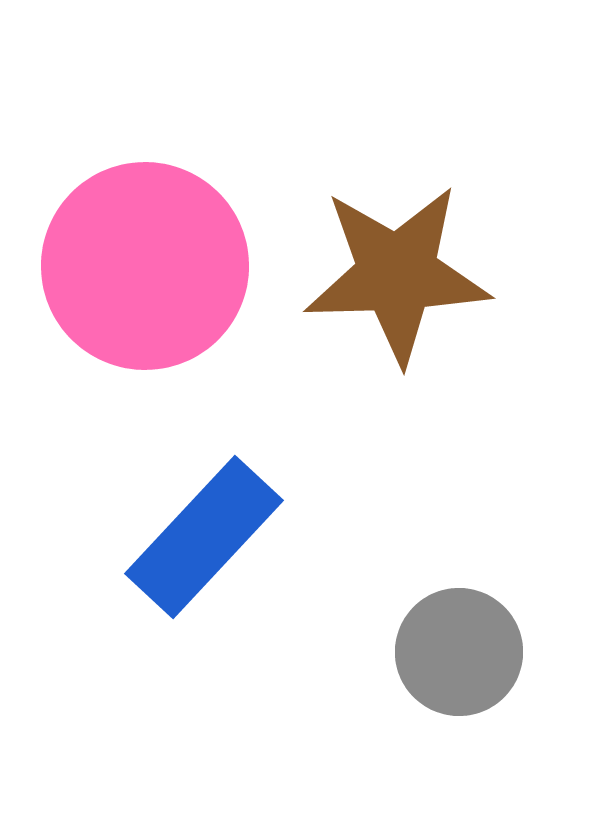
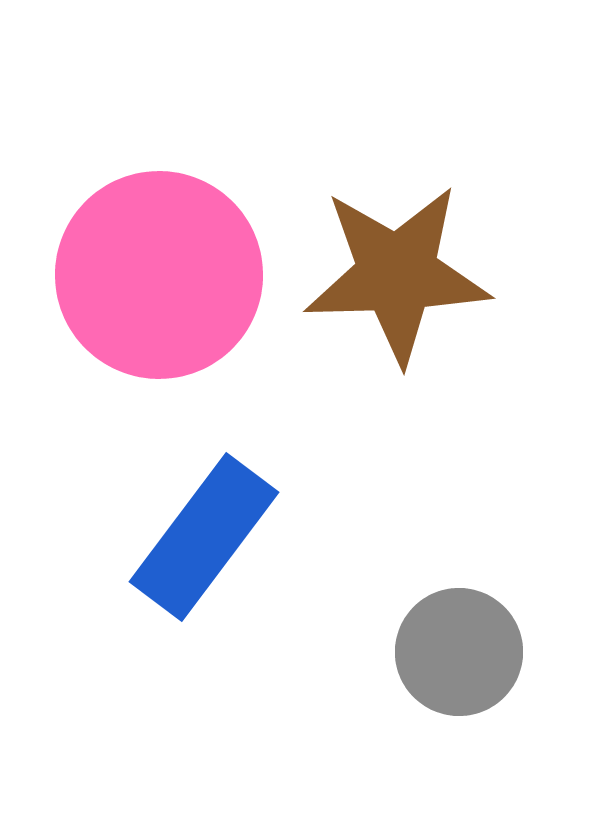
pink circle: moved 14 px right, 9 px down
blue rectangle: rotated 6 degrees counterclockwise
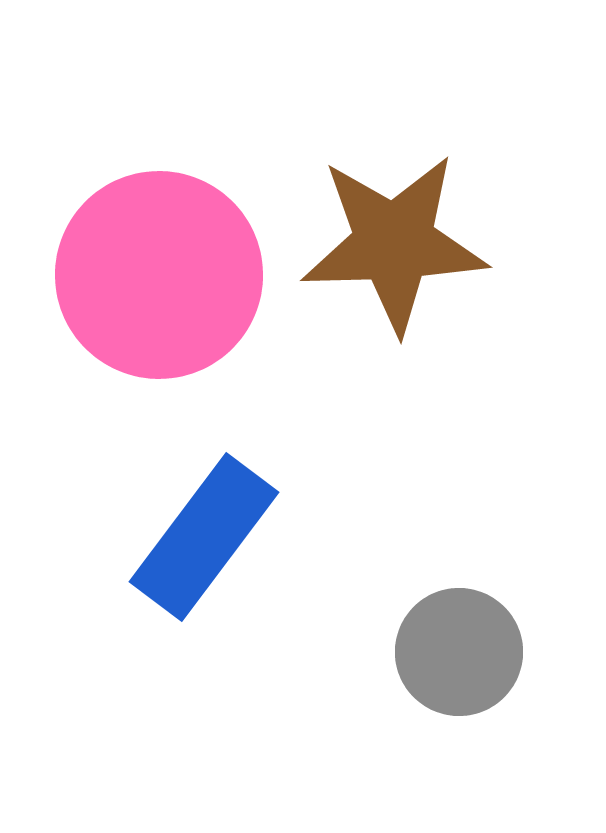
brown star: moved 3 px left, 31 px up
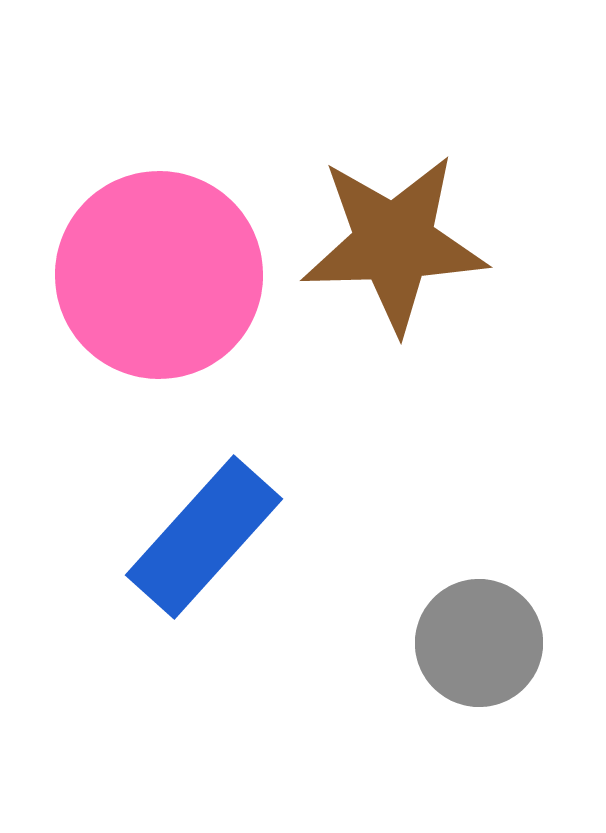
blue rectangle: rotated 5 degrees clockwise
gray circle: moved 20 px right, 9 px up
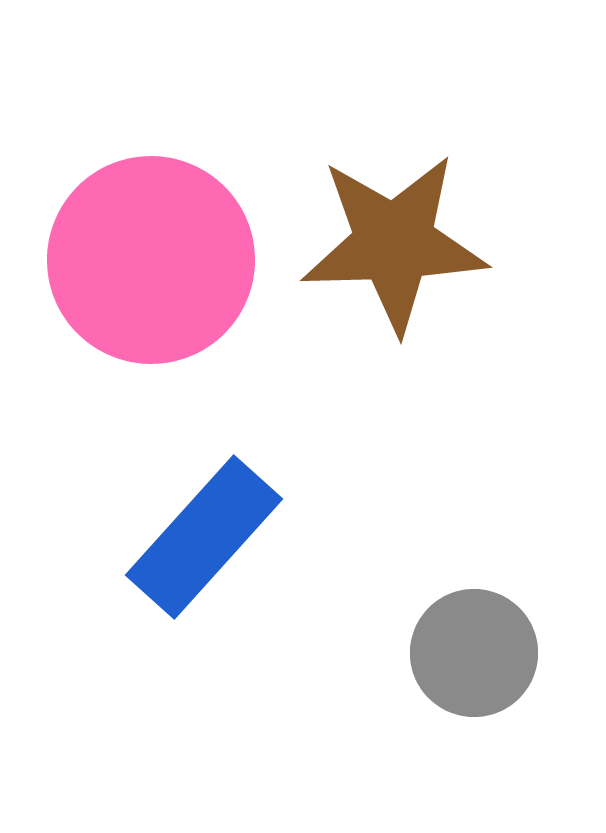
pink circle: moved 8 px left, 15 px up
gray circle: moved 5 px left, 10 px down
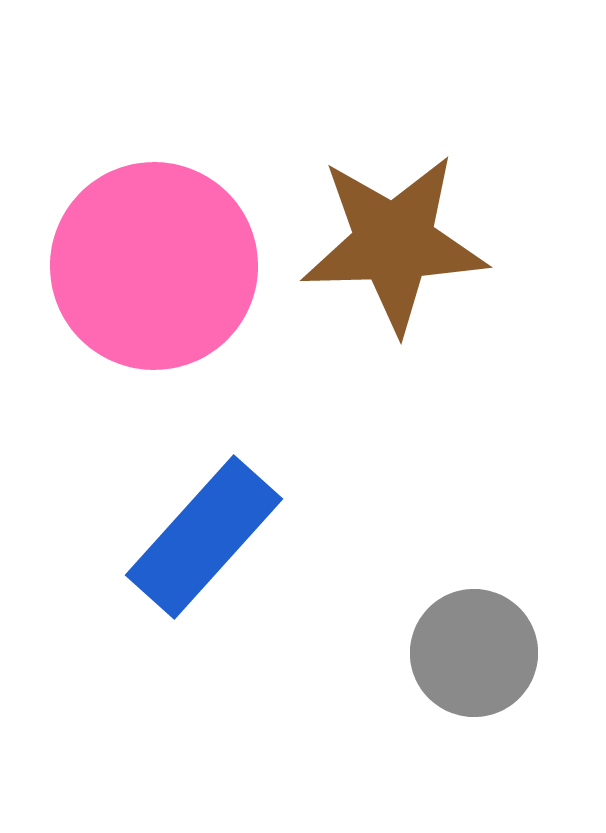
pink circle: moved 3 px right, 6 px down
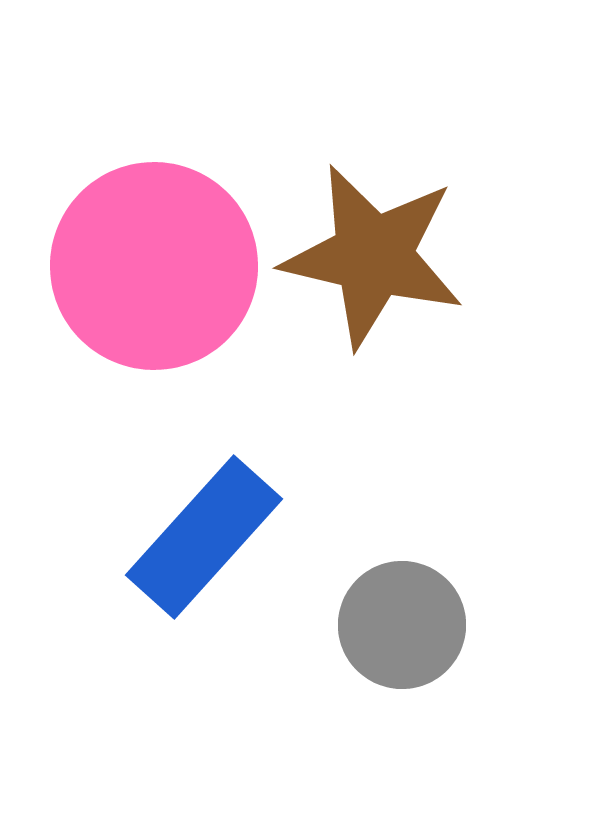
brown star: moved 21 px left, 13 px down; rotated 15 degrees clockwise
gray circle: moved 72 px left, 28 px up
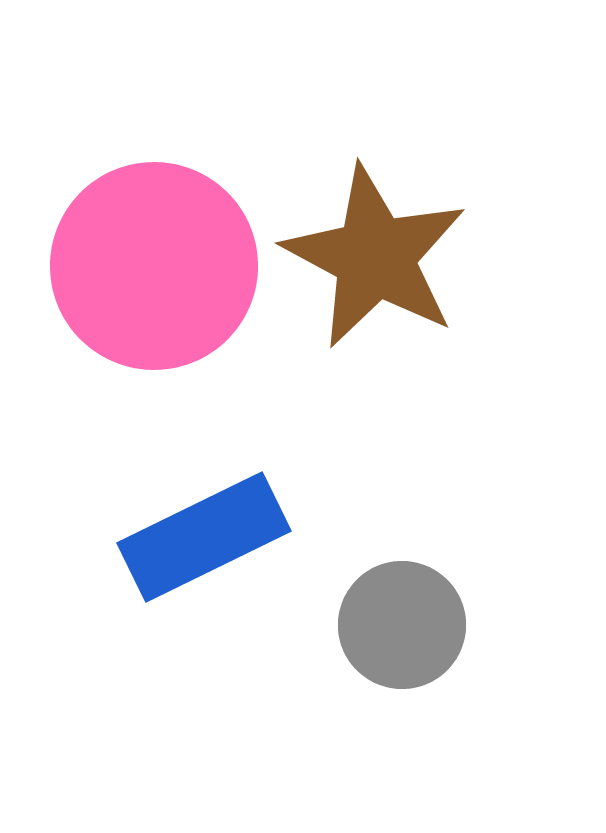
brown star: moved 2 px right, 1 px down; rotated 15 degrees clockwise
blue rectangle: rotated 22 degrees clockwise
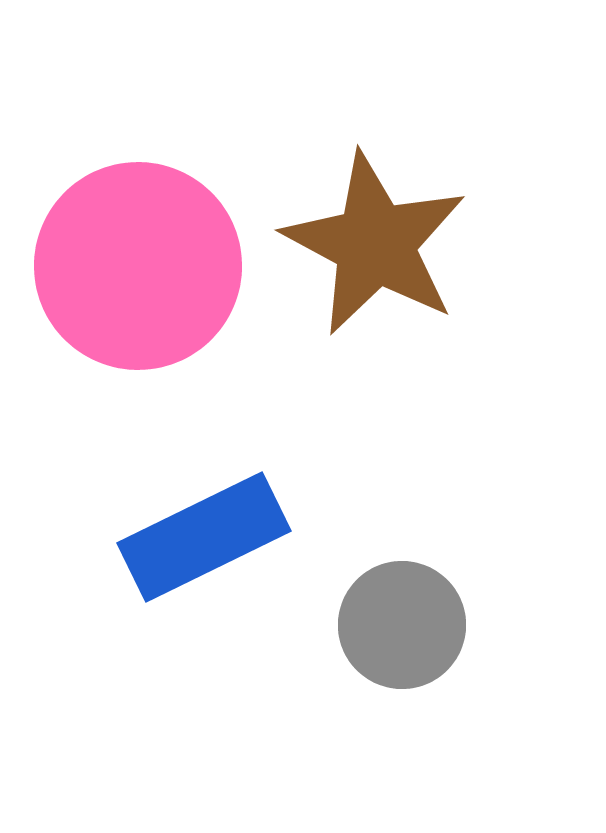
brown star: moved 13 px up
pink circle: moved 16 px left
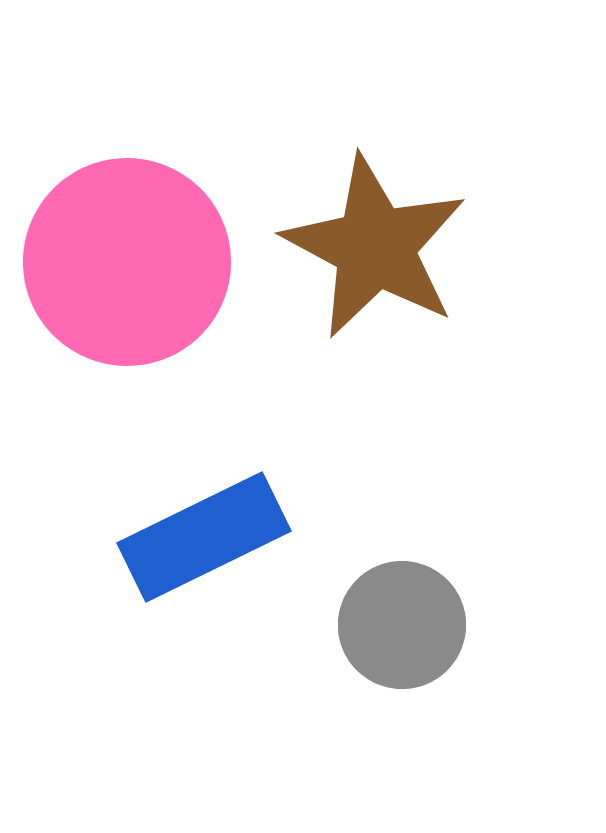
brown star: moved 3 px down
pink circle: moved 11 px left, 4 px up
